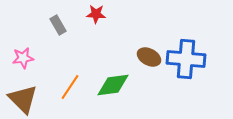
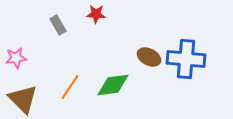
pink star: moved 7 px left
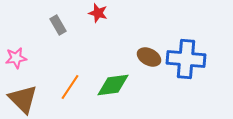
red star: moved 2 px right, 1 px up; rotated 12 degrees clockwise
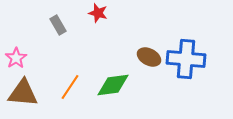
pink star: rotated 25 degrees counterclockwise
brown triangle: moved 6 px up; rotated 40 degrees counterclockwise
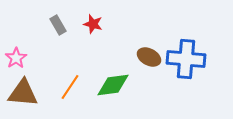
red star: moved 5 px left, 11 px down
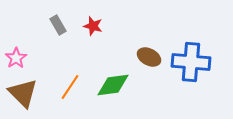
red star: moved 2 px down
blue cross: moved 5 px right, 3 px down
brown triangle: rotated 40 degrees clockwise
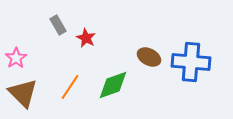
red star: moved 7 px left, 12 px down; rotated 12 degrees clockwise
green diamond: rotated 12 degrees counterclockwise
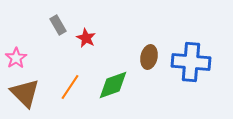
brown ellipse: rotated 75 degrees clockwise
brown triangle: moved 2 px right
